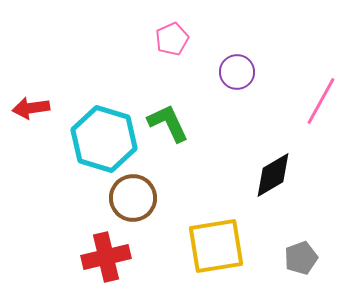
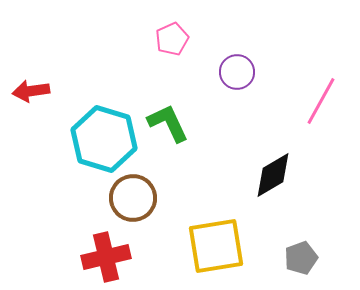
red arrow: moved 17 px up
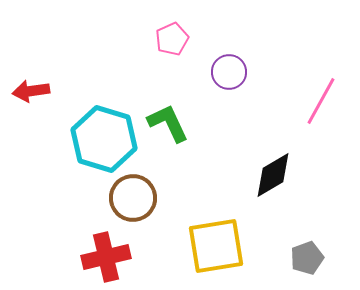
purple circle: moved 8 px left
gray pentagon: moved 6 px right
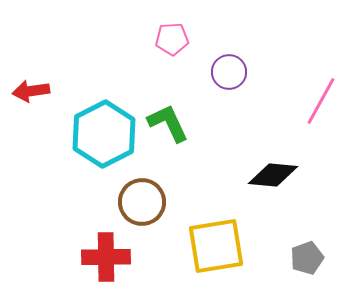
pink pentagon: rotated 20 degrees clockwise
cyan hexagon: moved 5 px up; rotated 16 degrees clockwise
black diamond: rotated 36 degrees clockwise
brown circle: moved 9 px right, 4 px down
red cross: rotated 12 degrees clockwise
